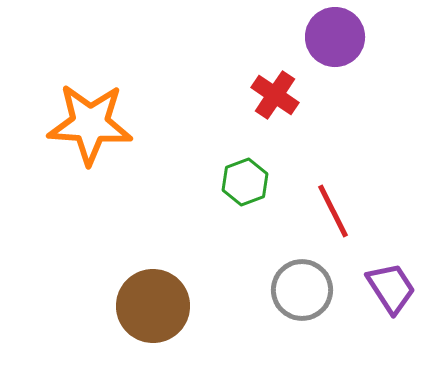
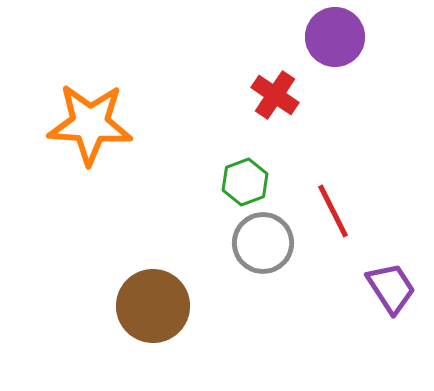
gray circle: moved 39 px left, 47 px up
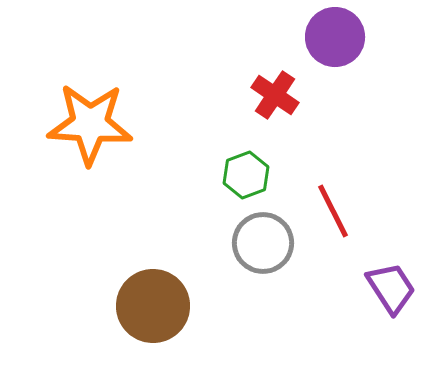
green hexagon: moved 1 px right, 7 px up
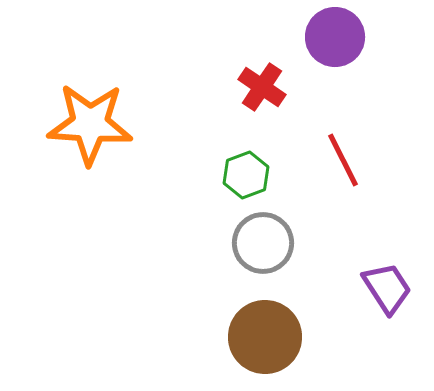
red cross: moved 13 px left, 8 px up
red line: moved 10 px right, 51 px up
purple trapezoid: moved 4 px left
brown circle: moved 112 px right, 31 px down
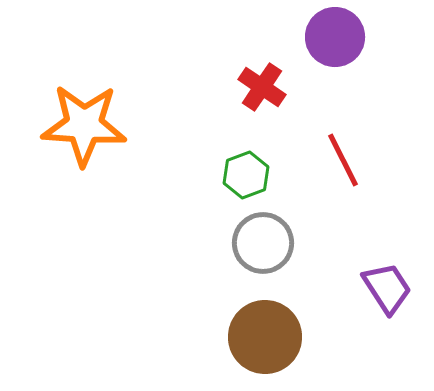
orange star: moved 6 px left, 1 px down
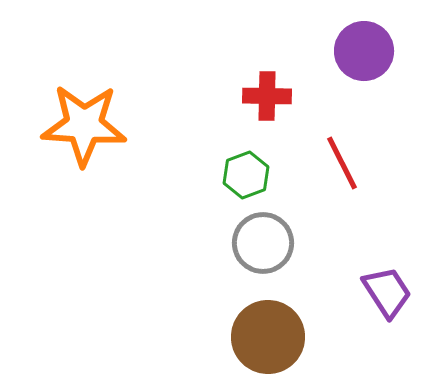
purple circle: moved 29 px right, 14 px down
red cross: moved 5 px right, 9 px down; rotated 33 degrees counterclockwise
red line: moved 1 px left, 3 px down
purple trapezoid: moved 4 px down
brown circle: moved 3 px right
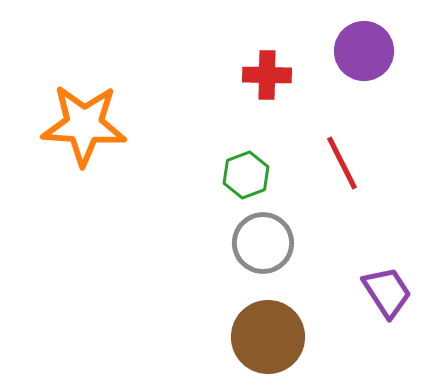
red cross: moved 21 px up
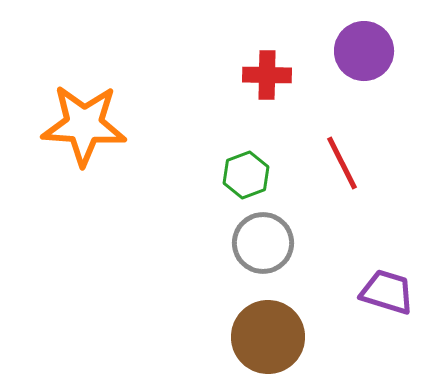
purple trapezoid: rotated 40 degrees counterclockwise
